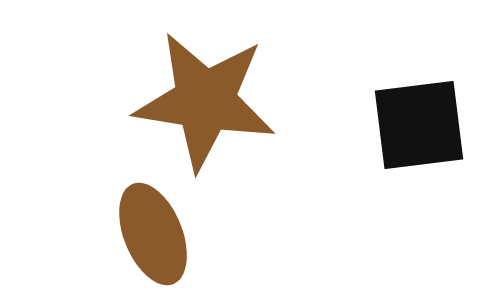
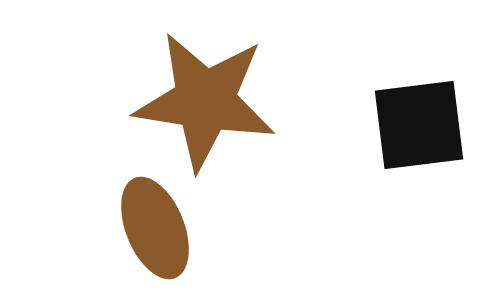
brown ellipse: moved 2 px right, 6 px up
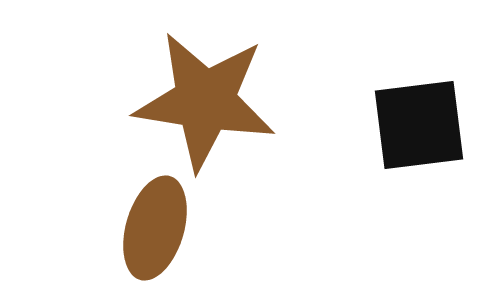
brown ellipse: rotated 38 degrees clockwise
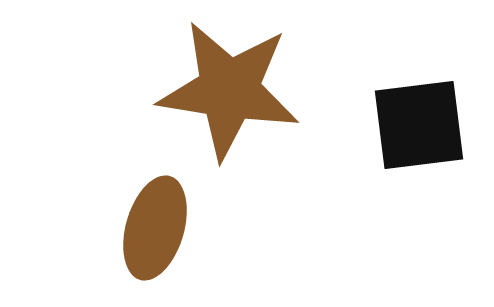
brown star: moved 24 px right, 11 px up
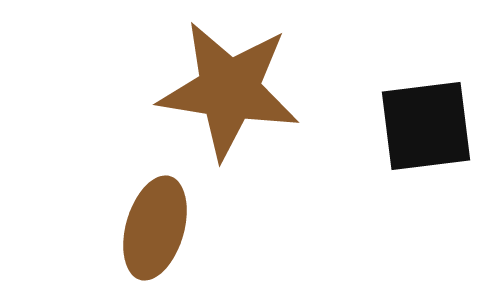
black square: moved 7 px right, 1 px down
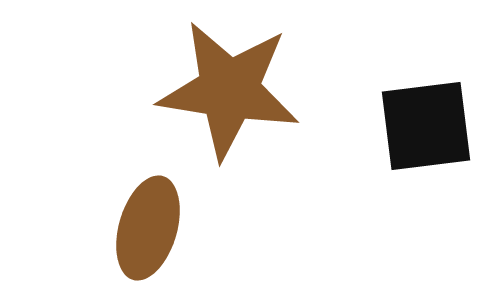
brown ellipse: moved 7 px left
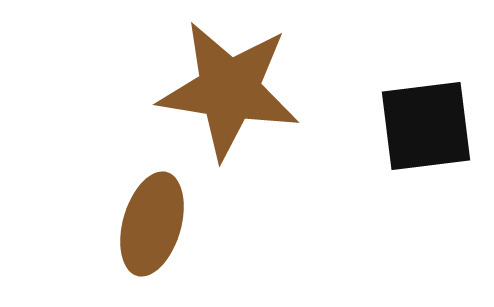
brown ellipse: moved 4 px right, 4 px up
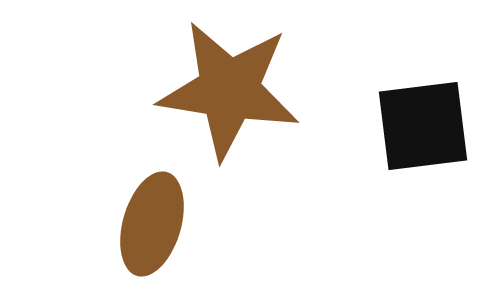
black square: moved 3 px left
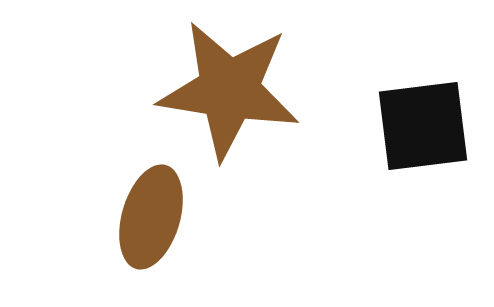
brown ellipse: moved 1 px left, 7 px up
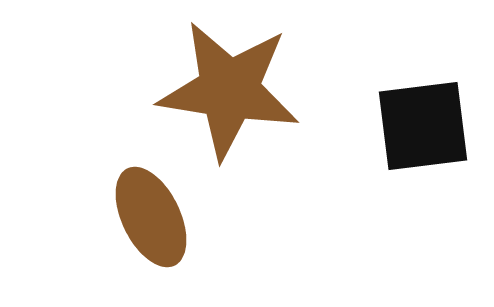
brown ellipse: rotated 42 degrees counterclockwise
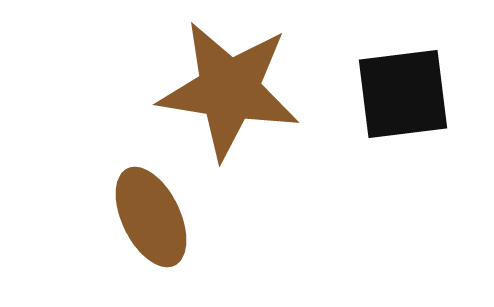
black square: moved 20 px left, 32 px up
